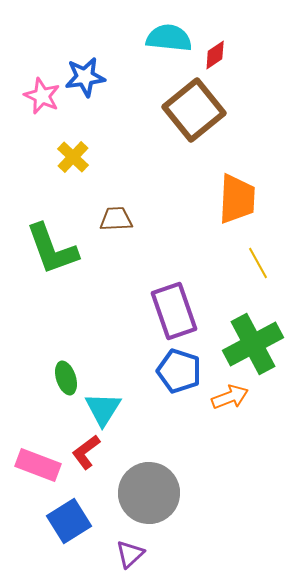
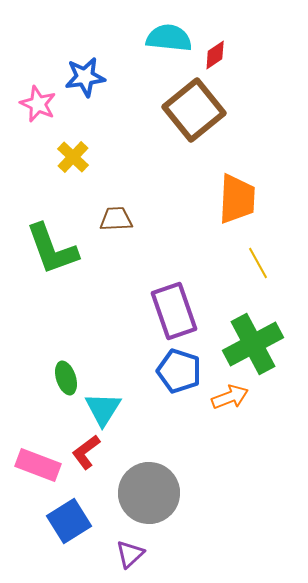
pink star: moved 4 px left, 8 px down
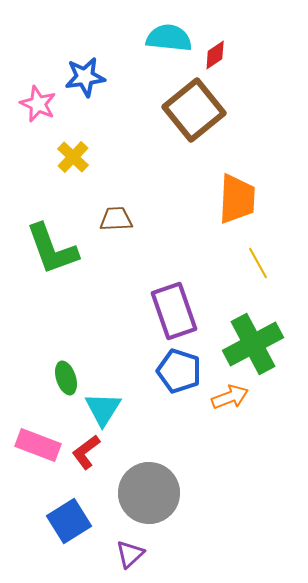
pink rectangle: moved 20 px up
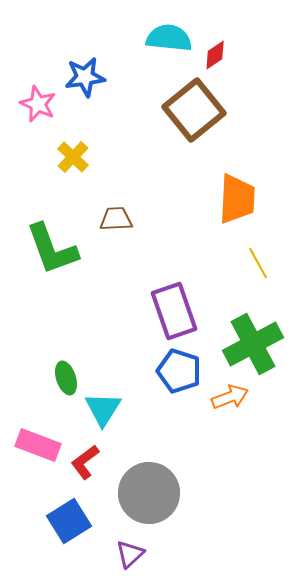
red L-shape: moved 1 px left, 10 px down
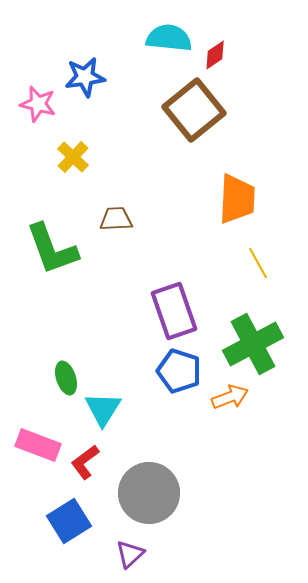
pink star: rotated 9 degrees counterclockwise
